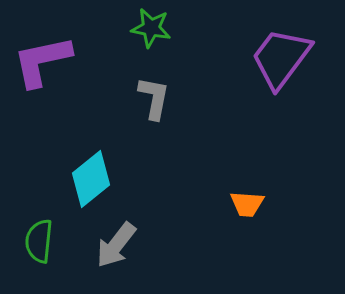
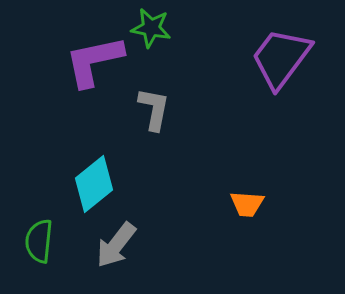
purple L-shape: moved 52 px right
gray L-shape: moved 11 px down
cyan diamond: moved 3 px right, 5 px down
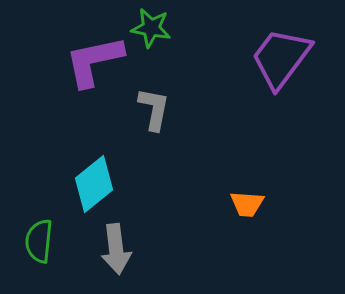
gray arrow: moved 4 px down; rotated 45 degrees counterclockwise
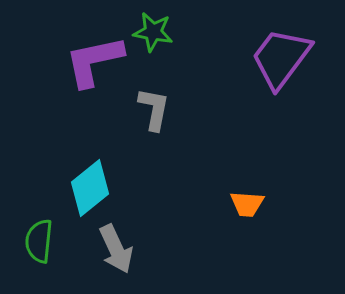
green star: moved 2 px right, 4 px down
cyan diamond: moved 4 px left, 4 px down
gray arrow: rotated 18 degrees counterclockwise
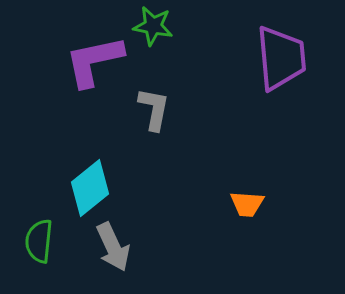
green star: moved 6 px up
purple trapezoid: rotated 138 degrees clockwise
gray arrow: moved 3 px left, 2 px up
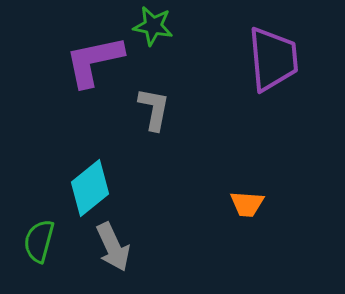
purple trapezoid: moved 8 px left, 1 px down
green semicircle: rotated 9 degrees clockwise
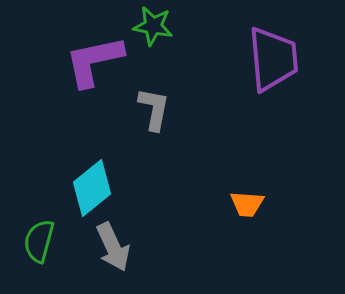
cyan diamond: moved 2 px right
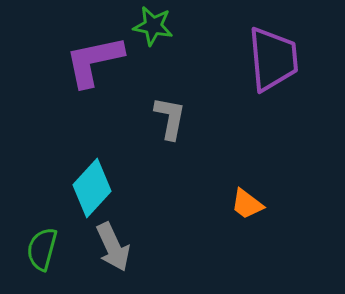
gray L-shape: moved 16 px right, 9 px down
cyan diamond: rotated 8 degrees counterclockwise
orange trapezoid: rotated 33 degrees clockwise
green semicircle: moved 3 px right, 8 px down
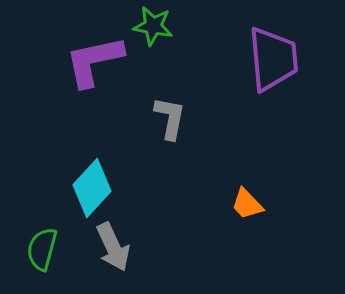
orange trapezoid: rotated 9 degrees clockwise
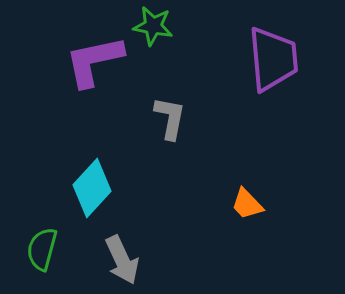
gray arrow: moved 9 px right, 13 px down
